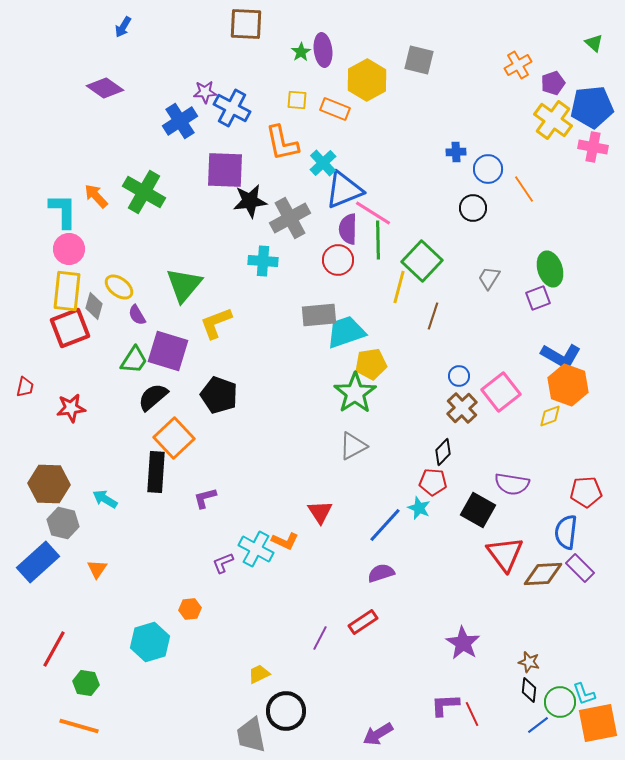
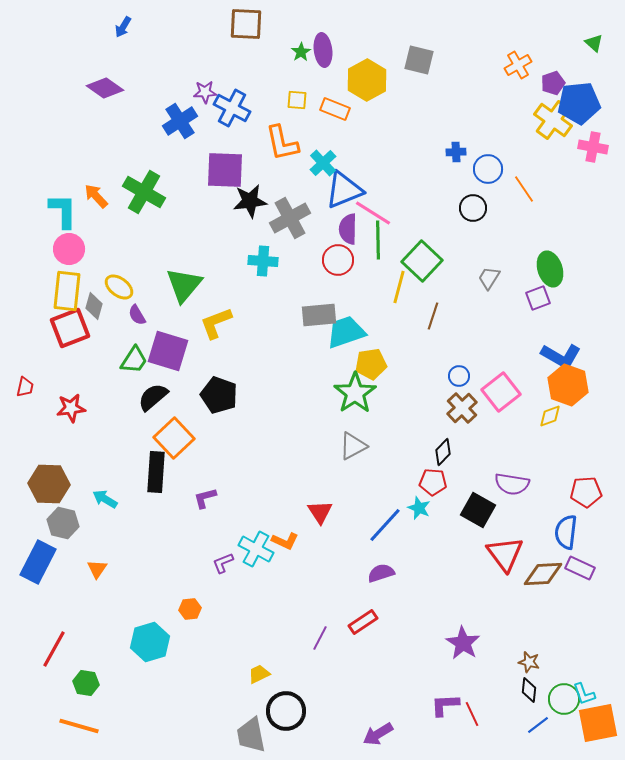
blue pentagon at (592, 107): moved 13 px left, 4 px up
blue rectangle at (38, 562): rotated 21 degrees counterclockwise
purple rectangle at (580, 568): rotated 20 degrees counterclockwise
green circle at (560, 702): moved 4 px right, 3 px up
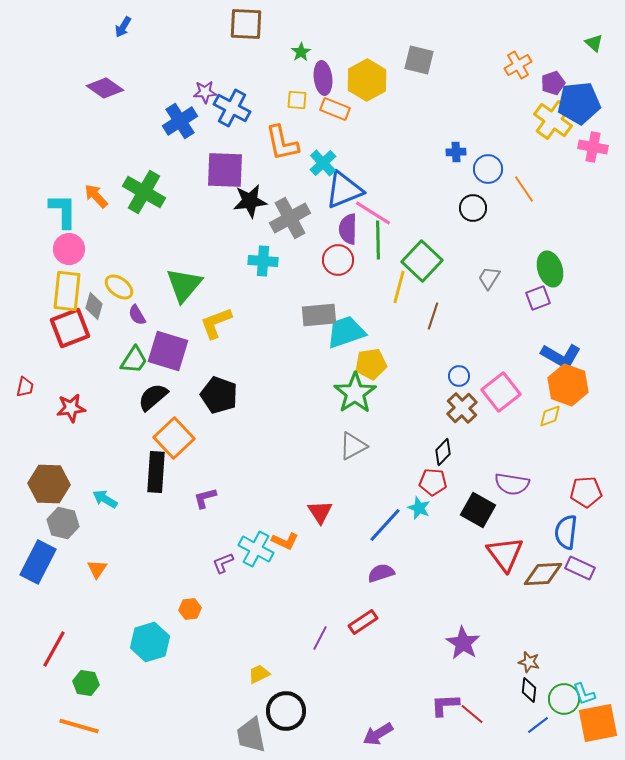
purple ellipse at (323, 50): moved 28 px down
red line at (472, 714): rotated 25 degrees counterclockwise
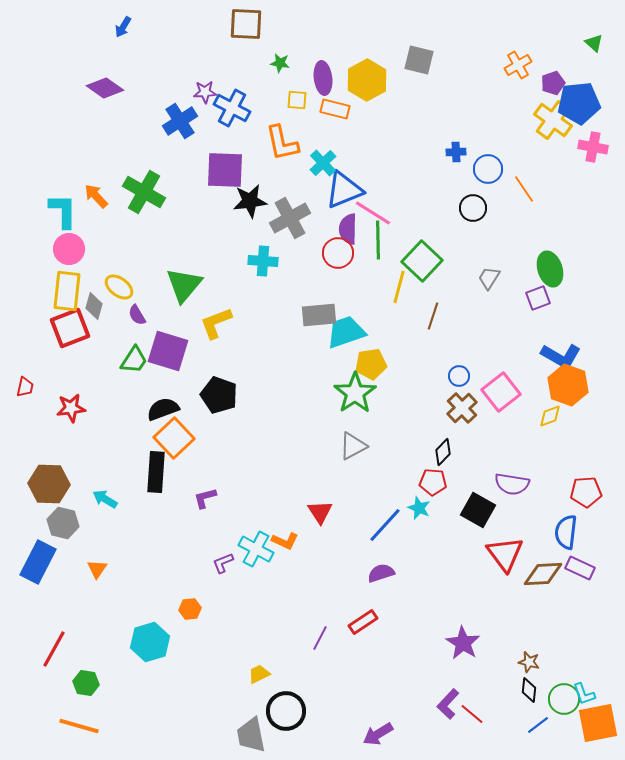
green star at (301, 52): moved 21 px left, 11 px down; rotated 30 degrees counterclockwise
orange rectangle at (335, 109): rotated 8 degrees counterclockwise
red circle at (338, 260): moved 7 px up
black semicircle at (153, 397): moved 10 px right, 12 px down; rotated 20 degrees clockwise
purple L-shape at (445, 705): moved 3 px right, 1 px up; rotated 44 degrees counterclockwise
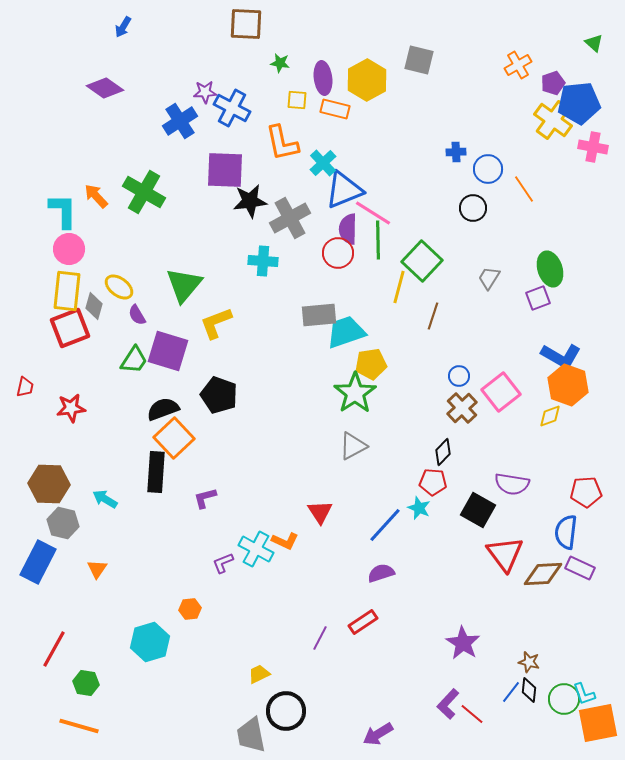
blue line at (538, 725): moved 27 px left, 33 px up; rotated 15 degrees counterclockwise
